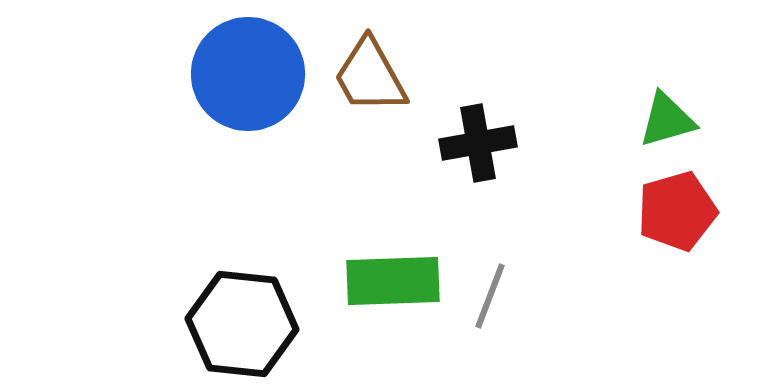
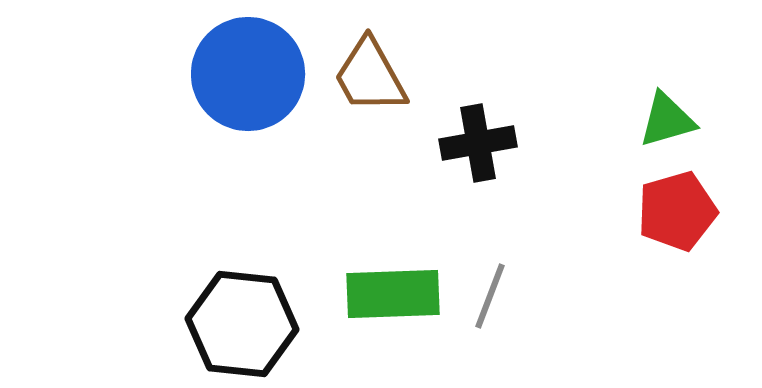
green rectangle: moved 13 px down
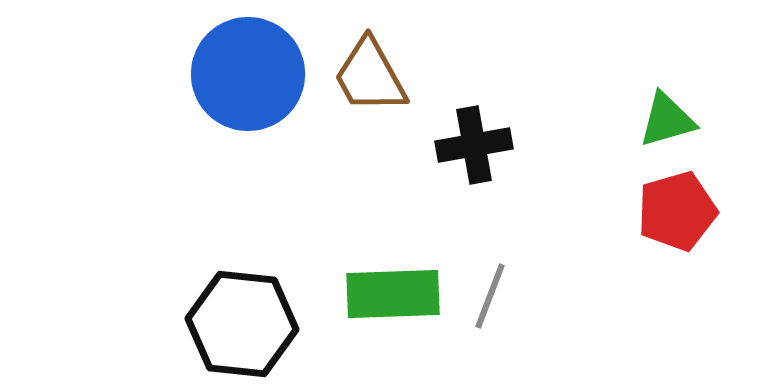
black cross: moved 4 px left, 2 px down
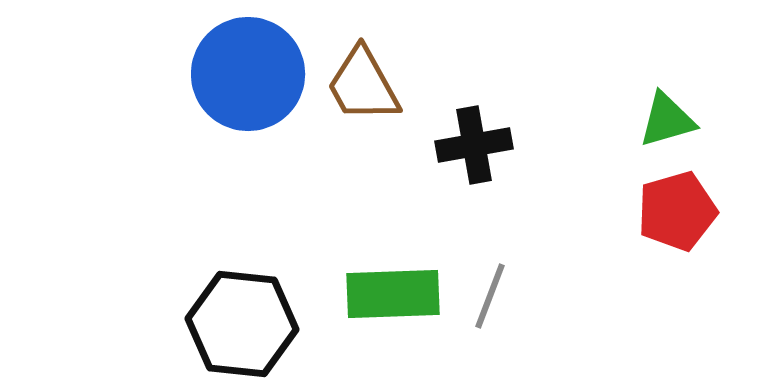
brown trapezoid: moved 7 px left, 9 px down
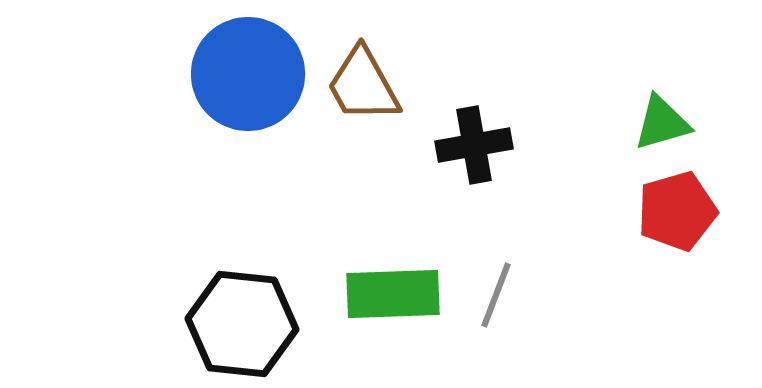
green triangle: moved 5 px left, 3 px down
gray line: moved 6 px right, 1 px up
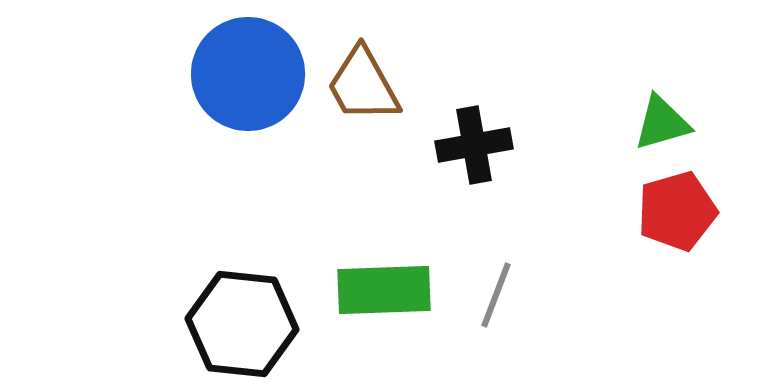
green rectangle: moved 9 px left, 4 px up
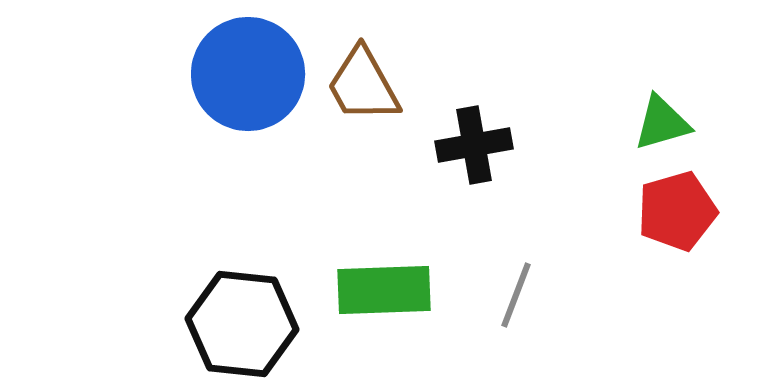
gray line: moved 20 px right
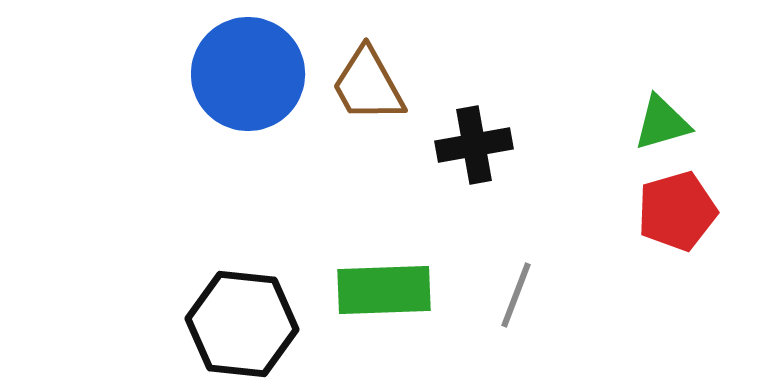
brown trapezoid: moved 5 px right
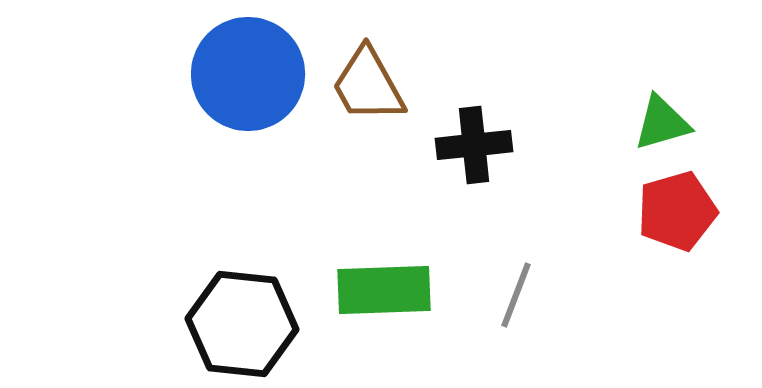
black cross: rotated 4 degrees clockwise
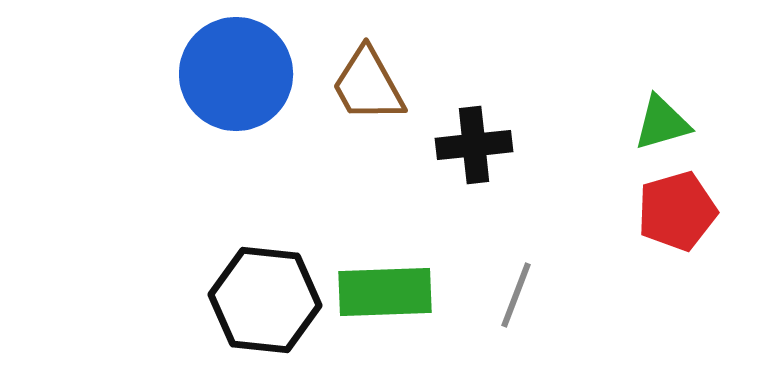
blue circle: moved 12 px left
green rectangle: moved 1 px right, 2 px down
black hexagon: moved 23 px right, 24 px up
